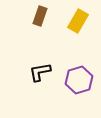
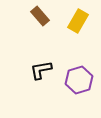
brown rectangle: rotated 60 degrees counterclockwise
black L-shape: moved 1 px right, 2 px up
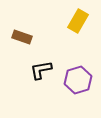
brown rectangle: moved 18 px left, 21 px down; rotated 30 degrees counterclockwise
purple hexagon: moved 1 px left
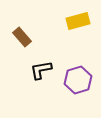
yellow rectangle: rotated 45 degrees clockwise
brown rectangle: rotated 30 degrees clockwise
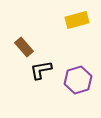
yellow rectangle: moved 1 px left, 1 px up
brown rectangle: moved 2 px right, 10 px down
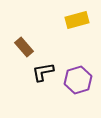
black L-shape: moved 2 px right, 2 px down
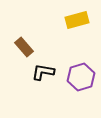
black L-shape: rotated 20 degrees clockwise
purple hexagon: moved 3 px right, 3 px up
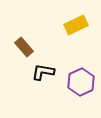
yellow rectangle: moved 1 px left, 5 px down; rotated 10 degrees counterclockwise
purple hexagon: moved 5 px down; rotated 8 degrees counterclockwise
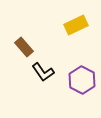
black L-shape: rotated 135 degrees counterclockwise
purple hexagon: moved 1 px right, 2 px up; rotated 8 degrees counterclockwise
